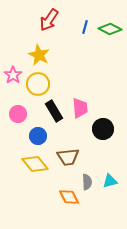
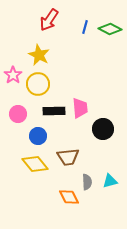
black rectangle: rotated 60 degrees counterclockwise
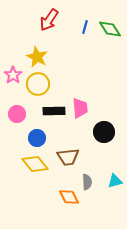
green diamond: rotated 30 degrees clockwise
yellow star: moved 2 px left, 2 px down
pink circle: moved 1 px left
black circle: moved 1 px right, 3 px down
blue circle: moved 1 px left, 2 px down
cyan triangle: moved 5 px right
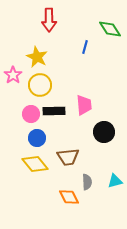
red arrow: rotated 35 degrees counterclockwise
blue line: moved 20 px down
yellow circle: moved 2 px right, 1 px down
pink trapezoid: moved 4 px right, 3 px up
pink circle: moved 14 px right
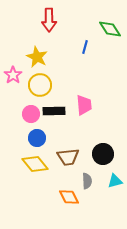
black circle: moved 1 px left, 22 px down
gray semicircle: moved 1 px up
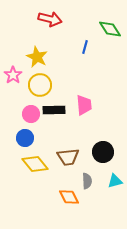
red arrow: moved 1 px right, 1 px up; rotated 75 degrees counterclockwise
black rectangle: moved 1 px up
blue circle: moved 12 px left
black circle: moved 2 px up
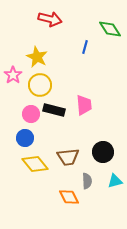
black rectangle: rotated 15 degrees clockwise
